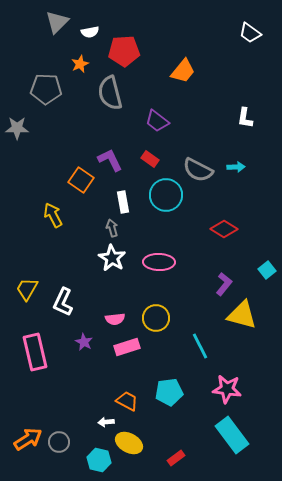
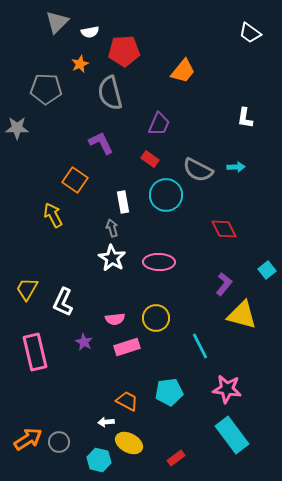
purple trapezoid at (157, 121): moved 2 px right, 3 px down; rotated 105 degrees counterclockwise
purple L-shape at (110, 160): moved 9 px left, 17 px up
orange square at (81, 180): moved 6 px left
red diamond at (224, 229): rotated 32 degrees clockwise
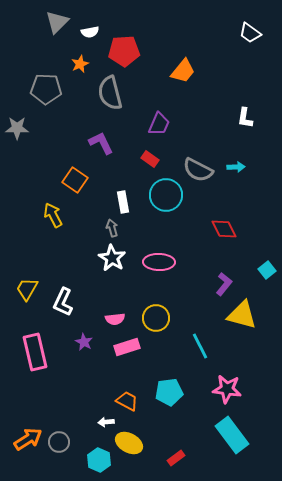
cyan hexagon at (99, 460): rotated 10 degrees clockwise
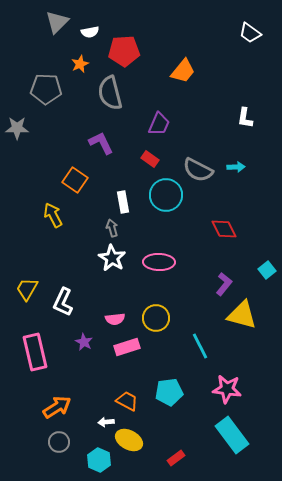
orange arrow at (28, 439): moved 29 px right, 32 px up
yellow ellipse at (129, 443): moved 3 px up
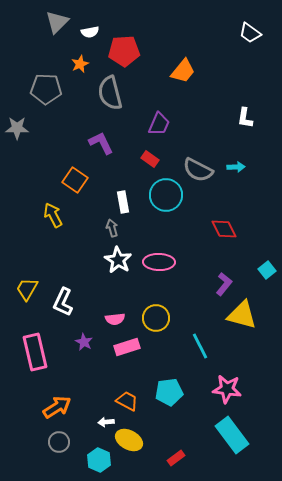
white star at (112, 258): moved 6 px right, 2 px down
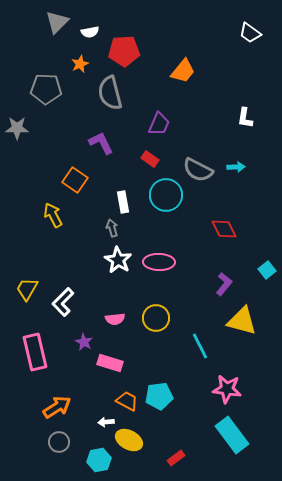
white L-shape at (63, 302): rotated 20 degrees clockwise
yellow triangle at (242, 315): moved 6 px down
pink rectangle at (127, 347): moved 17 px left, 16 px down; rotated 35 degrees clockwise
cyan pentagon at (169, 392): moved 10 px left, 4 px down
cyan hexagon at (99, 460): rotated 25 degrees clockwise
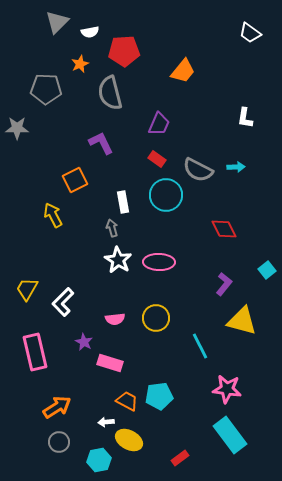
red rectangle at (150, 159): moved 7 px right
orange square at (75, 180): rotated 30 degrees clockwise
cyan rectangle at (232, 435): moved 2 px left
red rectangle at (176, 458): moved 4 px right
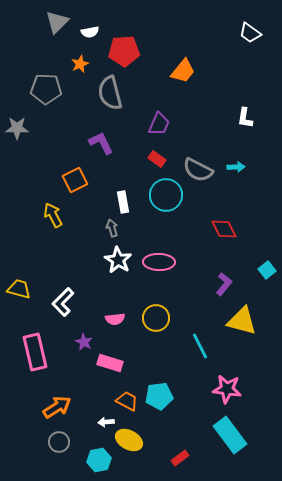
yellow trapezoid at (27, 289): moved 8 px left; rotated 75 degrees clockwise
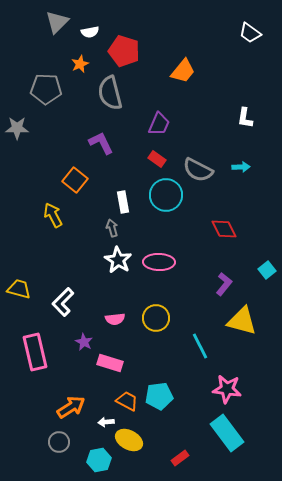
red pentagon at (124, 51): rotated 20 degrees clockwise
cyan arrow at (236, 167): moved 5 px right
orange square at (75, 180): rotated 25 degrees counterclockwise
orange arrow at (57, 407): moved 14 px right
cyan rectangle at (230, 435): moved 3 px left, 2 px up
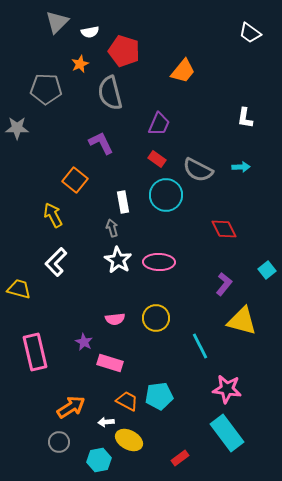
white L-shape at (63, 302): moved 7 px left, 40 px up
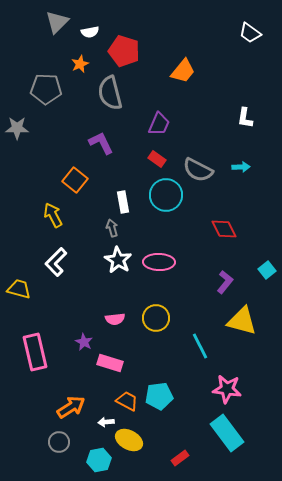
purple L-shape at (224, 284): moved 1 px right, 2 px up
